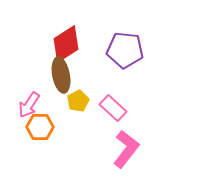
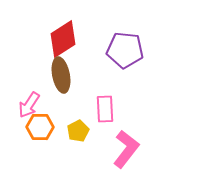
red diamond: moved 3 px left, 5 px up
yellow pentagon: moved 30 px down
pink rectangle: moved 8 px left, 1 px down; rotated 44 degrees clockwise
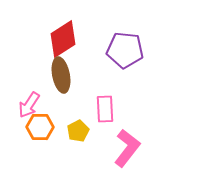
pink L-shape: moved 1 px right, 1 px up
